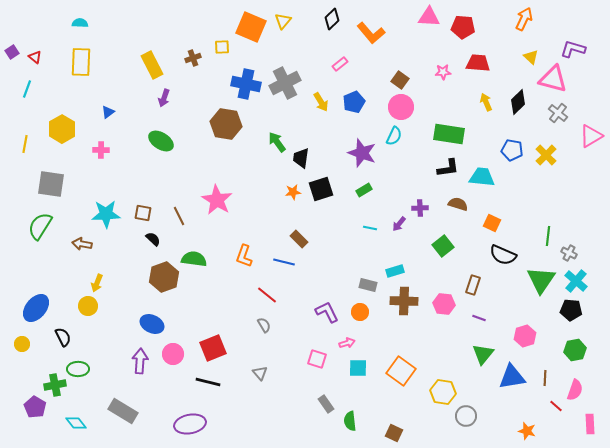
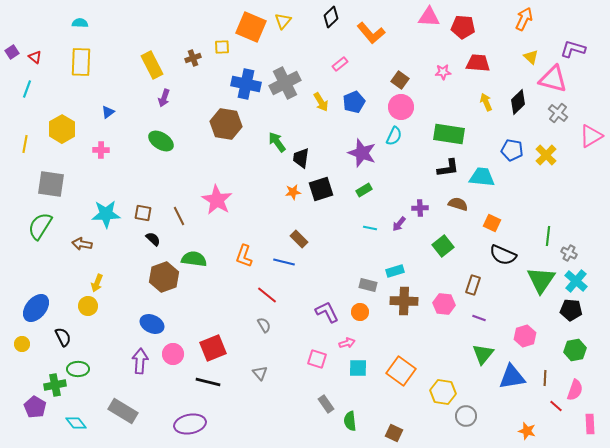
black diamond at (332, 19): moved 1 px left, 2 px up
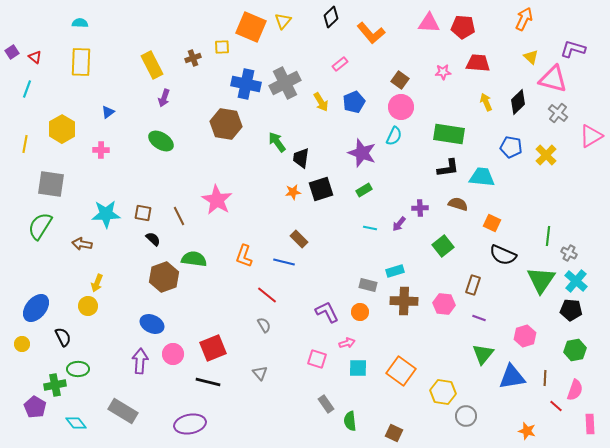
pink triangle at (429, 17): moved 6 px down
blue pentagon at (512, 150): moved 1 px left, 3 px up
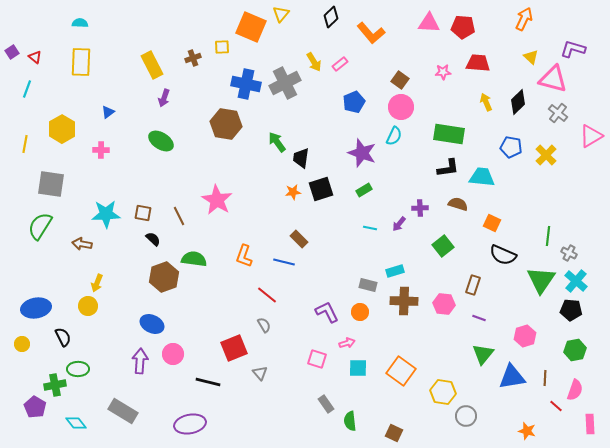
yellow triangle at (283, 21): moved 2 px left, 7 px up
yellow arrow at (321, 102): moved 7 px left, 40 px up
blue ellipse at (36, 308): rotated 40 degrees clockwise
red square at (213, 348): moved 21 px right
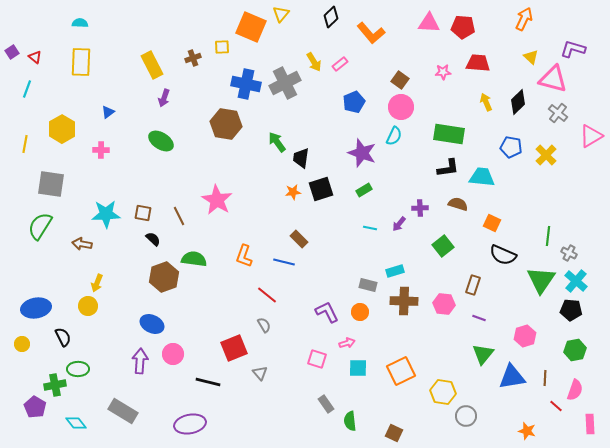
orange square at (401, 371): rotated 28 degrees clockwise
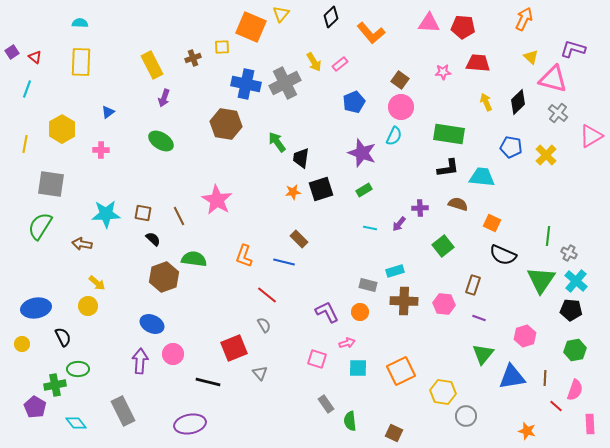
yellow arrow at (97, 283): rotated 72 degrees counterclockwise
gray rectangle at (123, 411): rotated 32 degrees clockwise
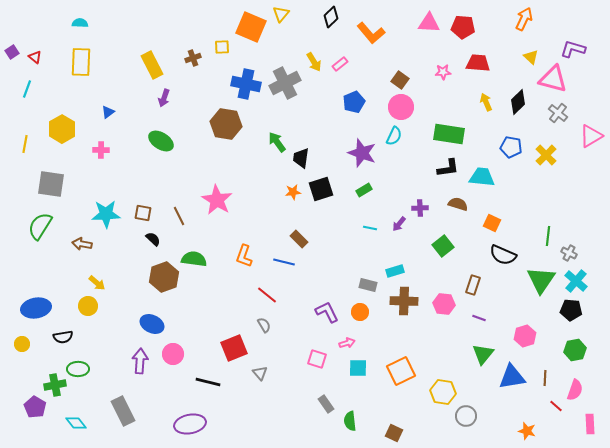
black semicircle at (63, 337): rotated 108 degrees clockwise
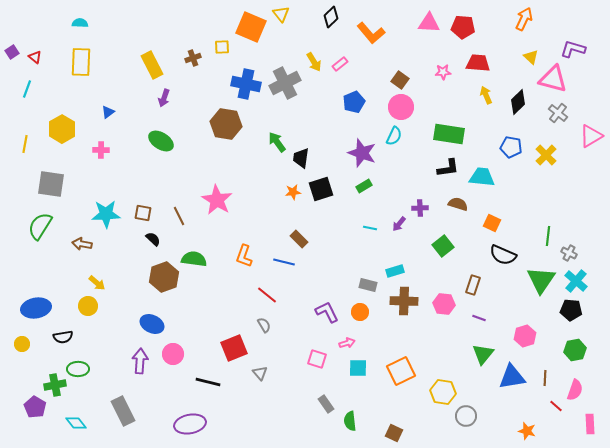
yellow triangle at (281, 14): rotated 18 degrees counterclockwise
yellow arrow at (486, 102): moved 7 px up
green rectangle at (364, 190): moved 4 px up
